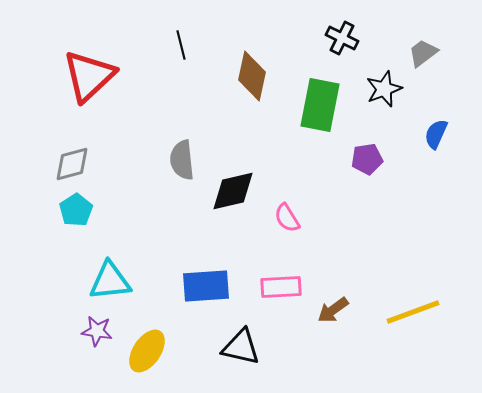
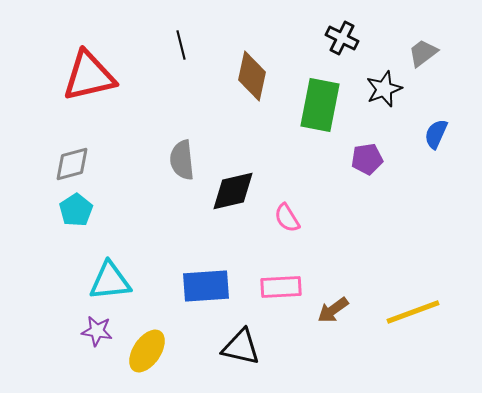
red triangle: rotated 30 degrees clockwise
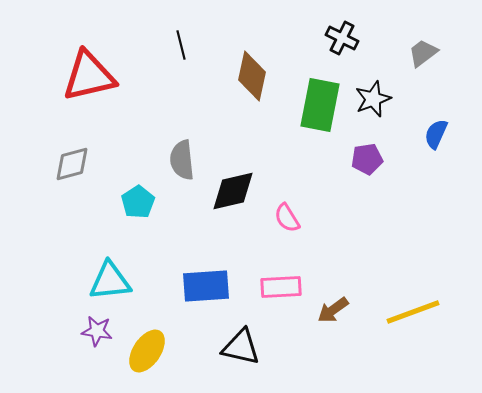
black star: moved 11 px left, 10 px down
cyan pentagon: moved 62 px right, 8 px up
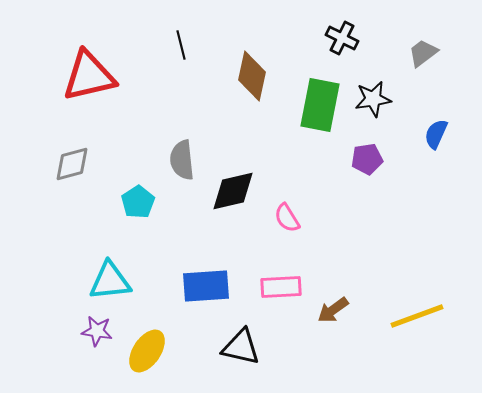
black star: rotated 12 degrees clockwise
yellow line: moved 4 px right, 4 px down
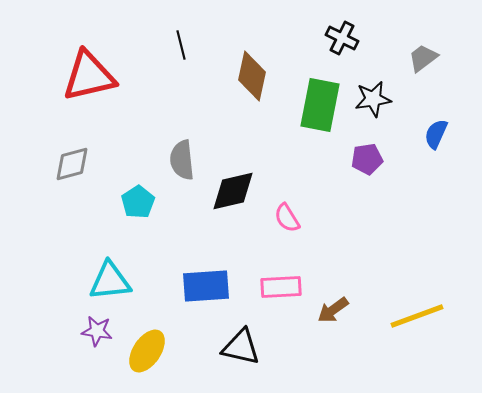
gray trapezoid: moved 5 px down
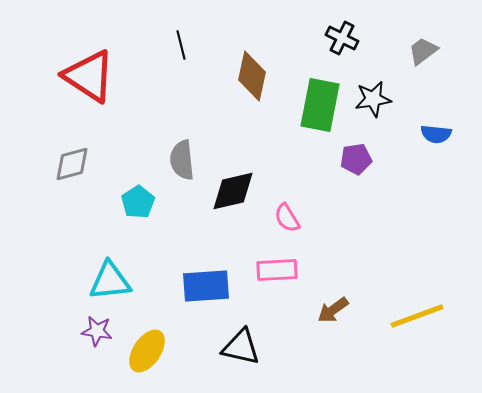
gray trapezoid: moved 7 px up
red triangle: rotated 46 degrees clockwise
blue semicircle: rotated 108 degrees counterclockwise
purple pentagon: moved 11 px left
pink rectangle: moved 4 px left, 17 px up
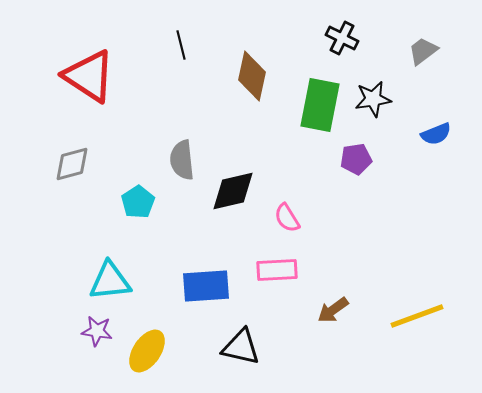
blue semicircle: rotated 28 degrees counterclockwise
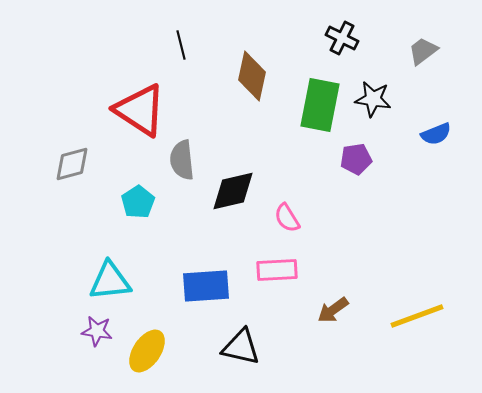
red triangle: moved 51 px right, 34 px down
black star: rotated 18 degrees clockwise
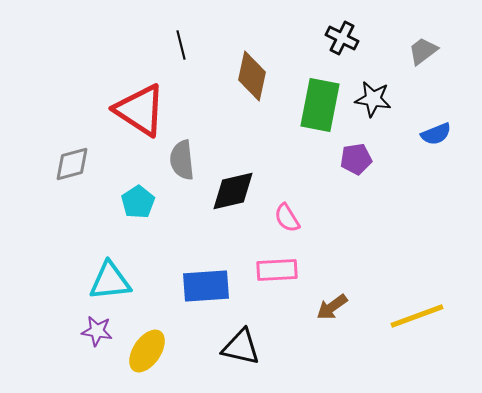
brown arrow: moved 1 px left, 3 px up
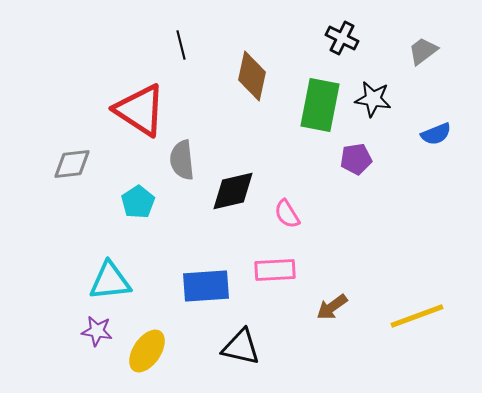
gray diamond: rotated 9 degrees clockwise
pink semicircle: moved 4 px up
pink rectangle: moved 2 px left
